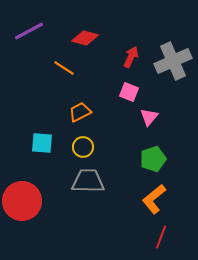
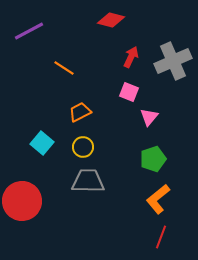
red diamond: moved 26 px right, 18 px up
cyan square: rotated 35 degrees clockwise
orange L-shape: moved 4 px right
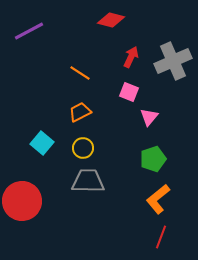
orange line: moved 16 px right, 5 px down
yellow circle: moved 1 px down
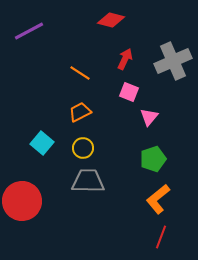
red arrow: moved 6 px left, 2 px down
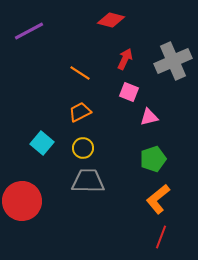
pink triangle: rotated 36 degrees clockwise
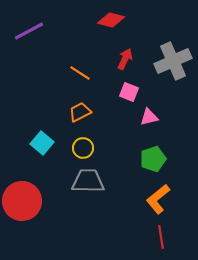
red line: rotated 30 degrees counterclockwise
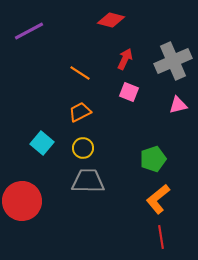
pink triangle: moved 29 px right, 12 px up
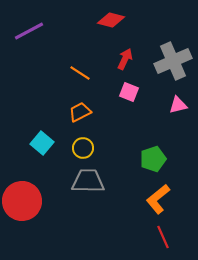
red line: moved 2 px right; rotated 15 degrees counterclockwise
